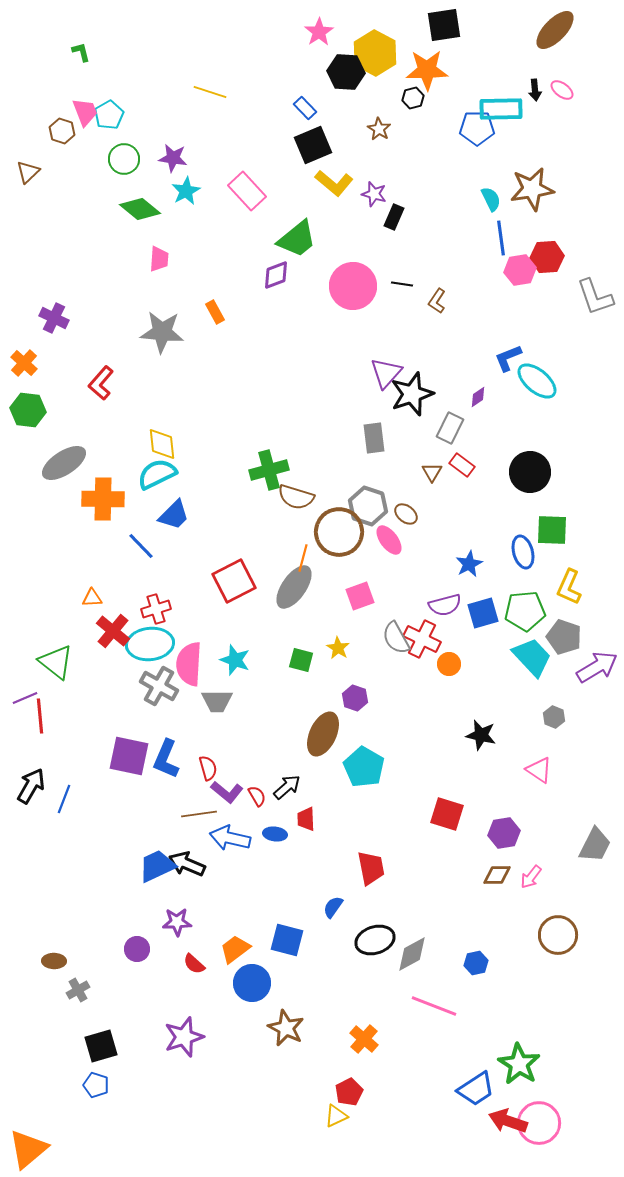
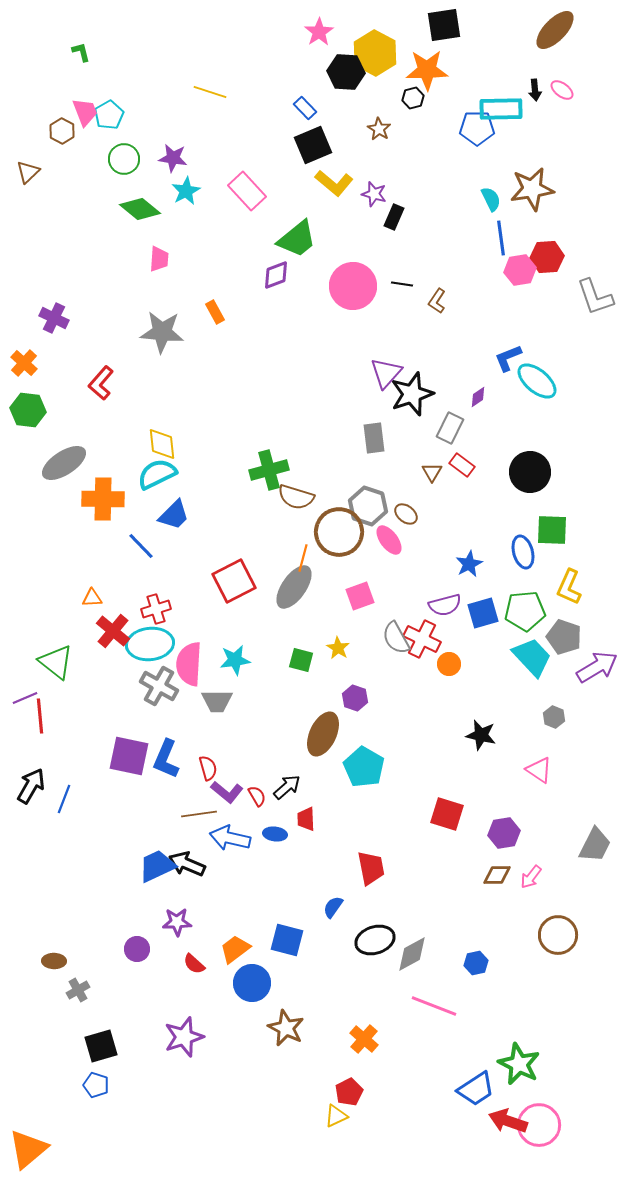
brown hexagon at (62, 131): rotated 10 degrees clockwise
cyan star at (235, 660): rotated 28 degrees counterclockwise
green star at (519, 1064): rotated 6 degrees counterclockwise
pink circle at (539, 1123): moved 2 px down
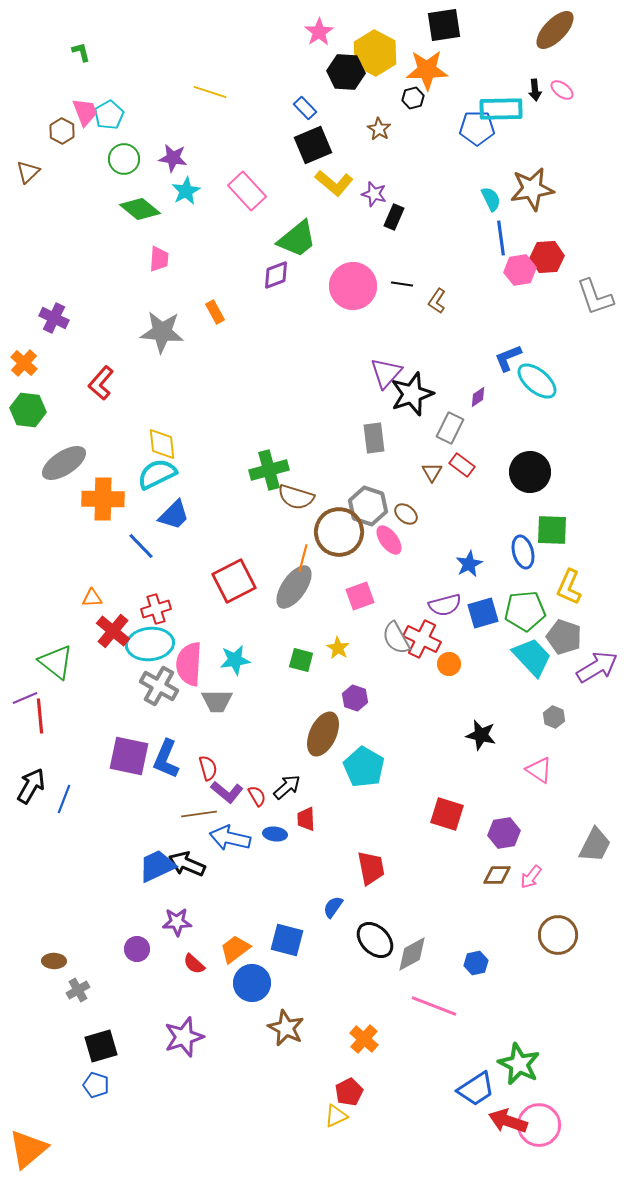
black ellipse at (375, 940): rotated 63 degrees clockwise
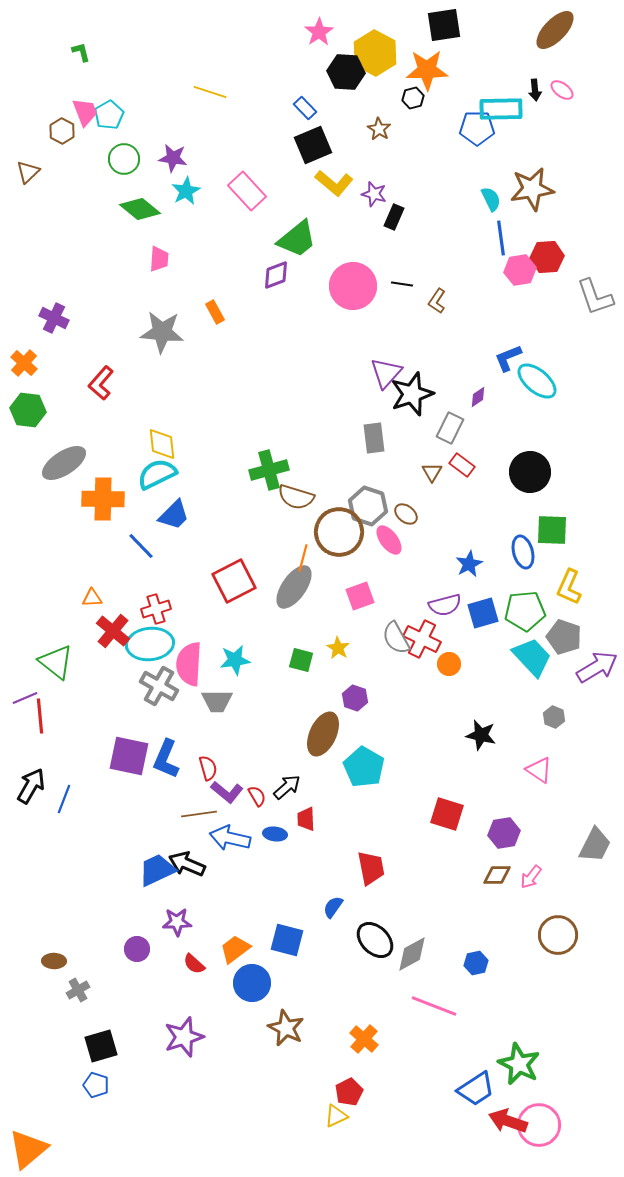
blue trapezoid at (157, 866): moved 4 px down
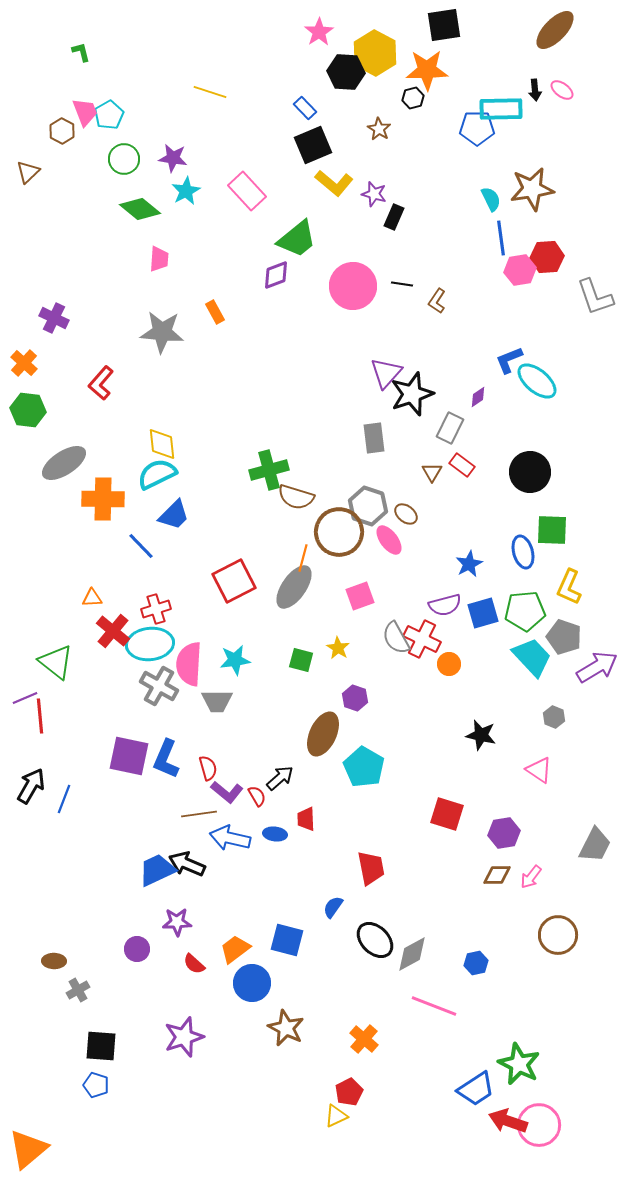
blue L-shape at (508, 358): moved 1 px right, 2 px down
black arrow at (287, 787): moved 7 px left, 9 px up
black square at (101, 1046): rotated 20 degrees clockwise
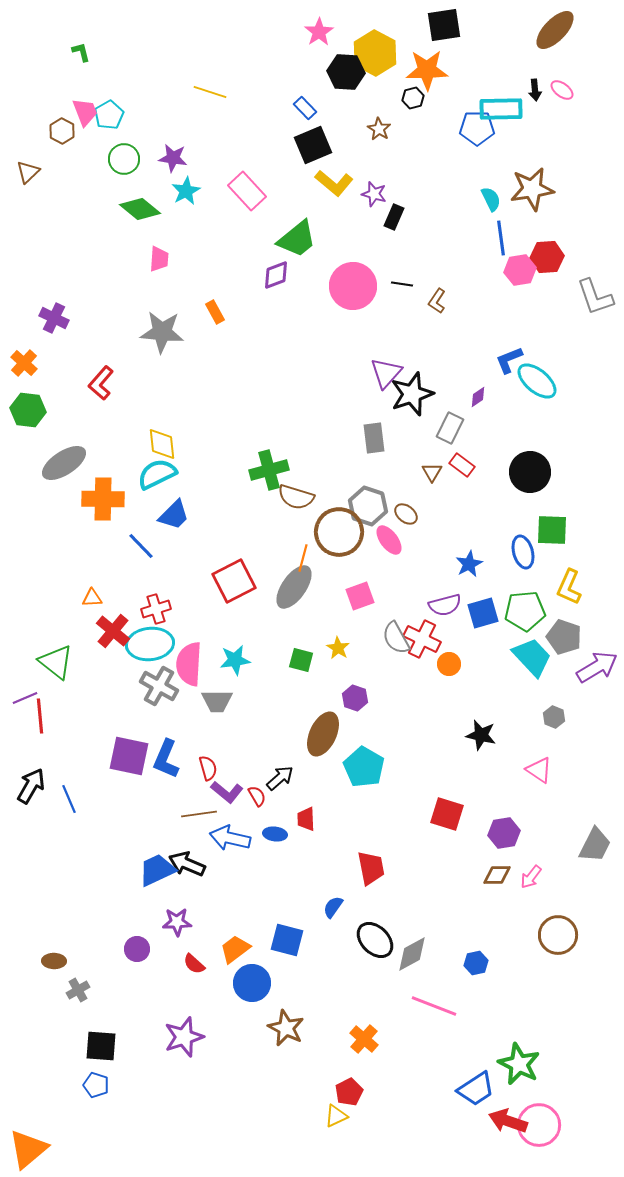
blue line at (64, 799): moved 5 px right; rotated 44 degrees counterclockwise
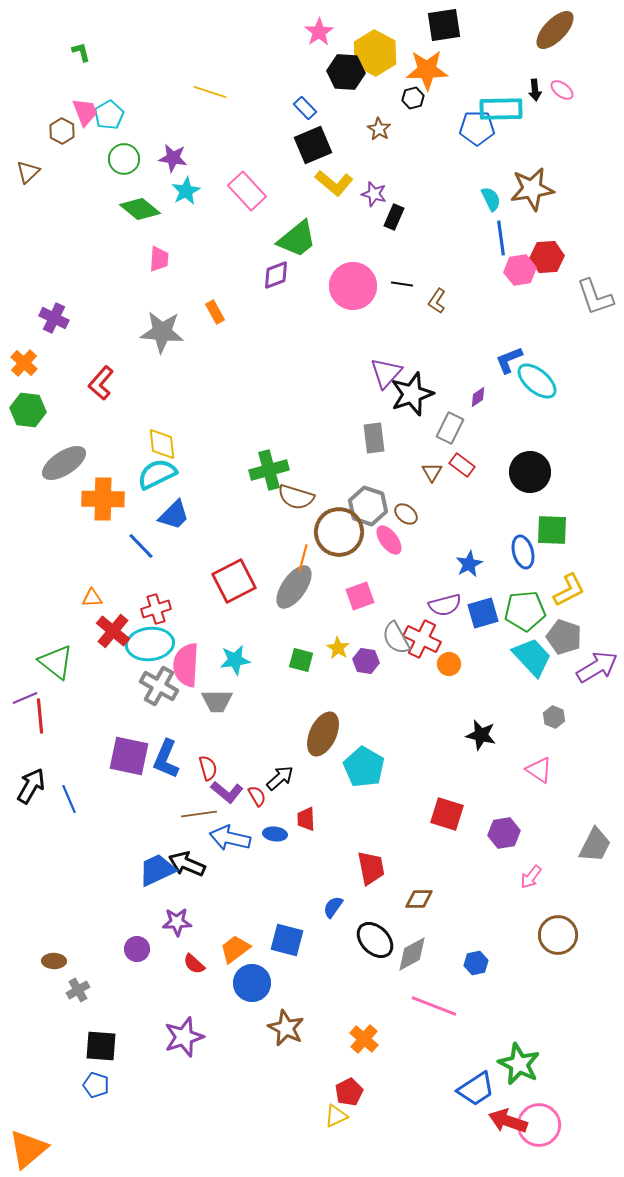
yellow L-shape at (569, 587): moved 3 px down; rotated 141 degrees counterclockwise
pink semicircle at (189, 664): moved 3 px left, 1 px down
purple hexagon at (355, 698): moved 11 px right, 37 px up; rotated 10 degrees counterclockwise
brown diamond at (497, 875): moved 78 px left, 24 px down
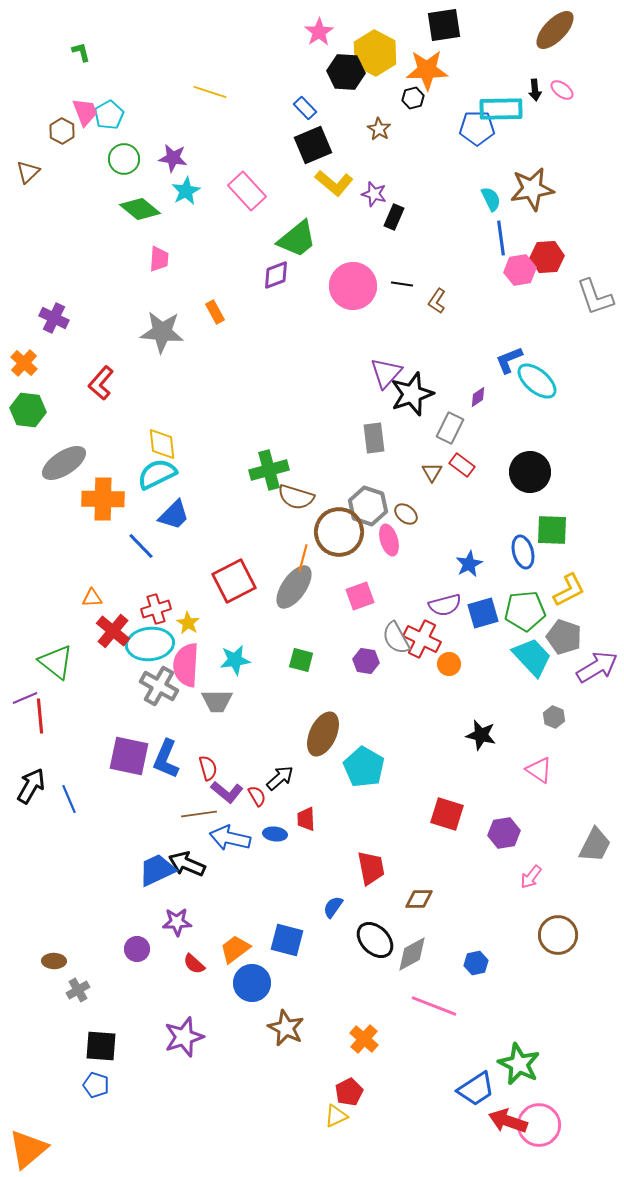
pink ellipse at (389, 540): rotated 20 degrees clockwise
yellow star at (338, 648): moved 150 px left, 25 px up
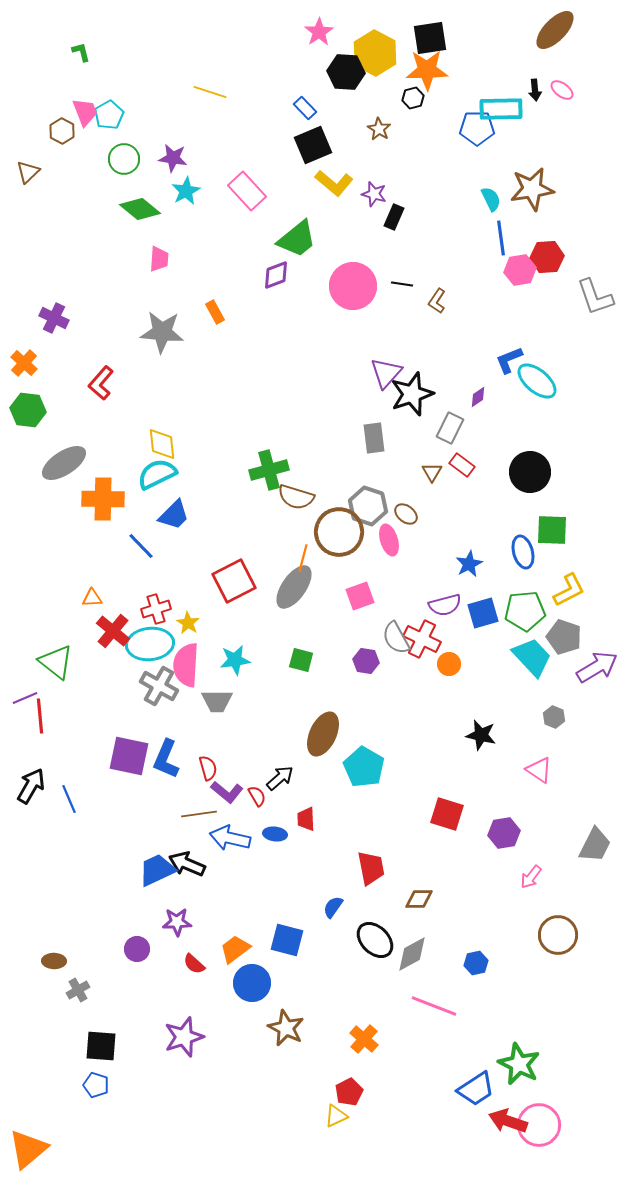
black square at (444, 25): moved 14 px left, 13 px down
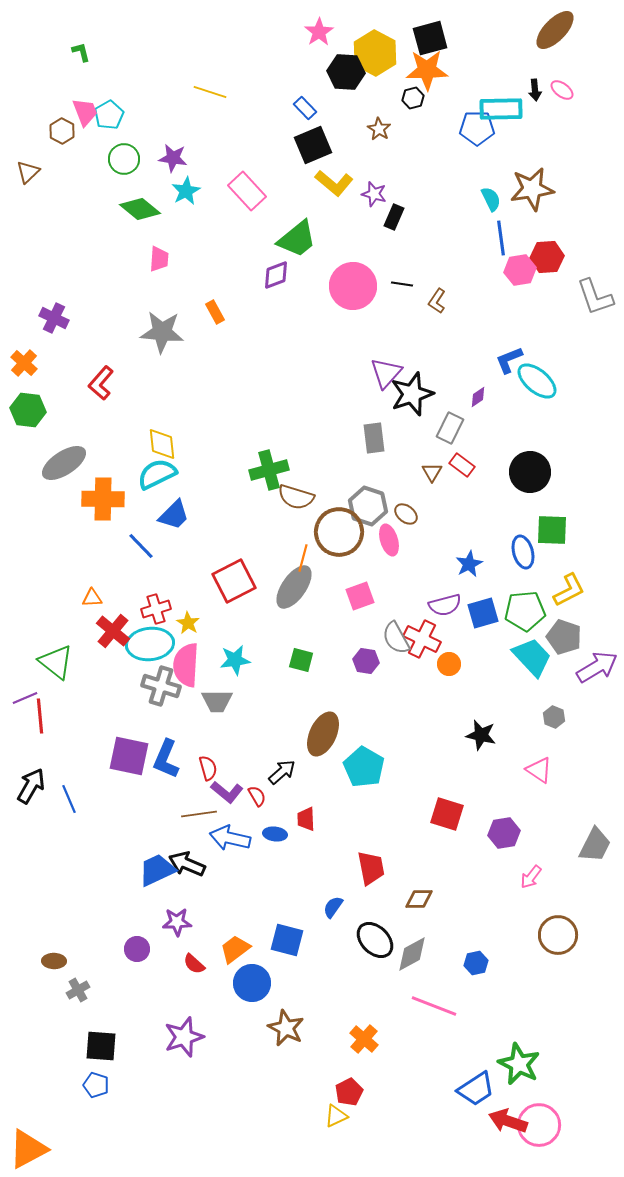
black square at (430, 38): rotated 6 degrees counterclockwise
gray cross at (159, 686): moved 2 px right; rotated 12 degrees counterclockwise
black arrow at (280, 778): moved 2 px right, 6 px up
orange triangle at (28, 1149): rotated 12 degrees clockwise
